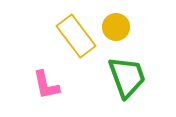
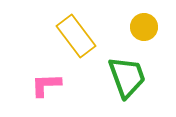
yellow circle: moved 28 px right
pink L-shape: rotated 100 degrees clockwise
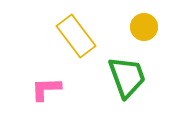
pink L-shape: moved 4 px down
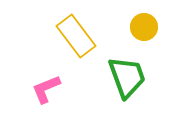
pink L-shape: rotated 20 degrees counterclockwise
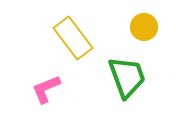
yellow rectangle: moved 3 px left, 2 px down
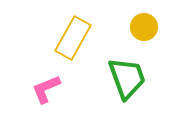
yellow rectangle: rotated 66 degrees clockwise
green trapezoid: moved 1 px down
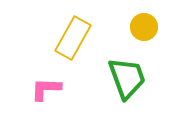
pink L-shape: rotated 24 degrees clockwise
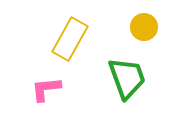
yellow rectangle: moved 3 px left, 1 px down
pink L-shape: rotated 8 degrees counterclockwise
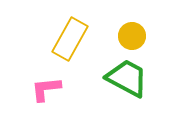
yellow circle: moved 12 px left, 9 px down
green trapezoid: rotated 42 degrees counterclockwise
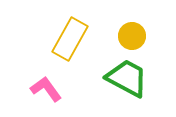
pink L-shape: rotated 60 degrees clockwise
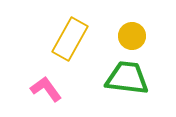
green trapezoid: rotated 21 degrees counterclockwise
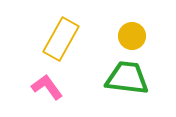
yellow rectangle: moved 9 px left
pink L-shape: moved 1 px right, 2 px up
